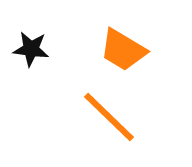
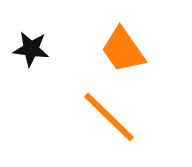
orange trapezoid: rotated 24 degrees clockwise
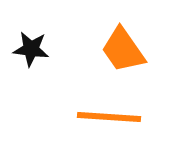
orange line: rotated 40 degrees counterclockwise
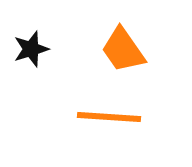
black star: rotated 24 degrees counterclockwise
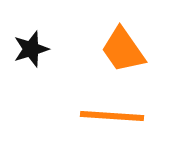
orange line: moved 3 px right, 1 px up
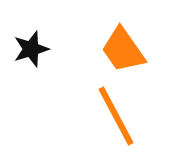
orange line: moved 4 px right; rotated 58 degrees clockwise
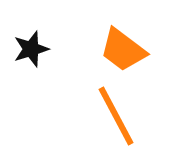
orange trapezoid: rotated 18 degrees counterclockwise
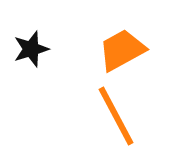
orange trapezoid: moved 1 px left; rotated 114 degrees clockwise
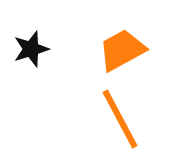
orange line: moved 4 px right, 3 px down
